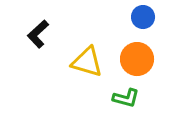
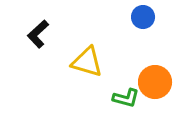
orange circle: moved 18 px right, 23 px down
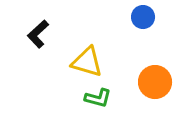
green L-shape: moved 28 px left
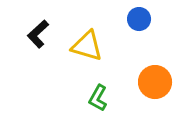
blue circle: moved 4 px left, 2 px down
yellow triangle: moved 16 px up
green L-shape: rotated 104 degrees clockwise
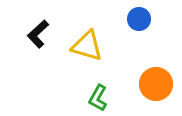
orange circle: moved 1 px right, 2 px down
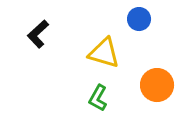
yellow triangle: moved 17 px right, 7 px down
orange circle: moved 1 px right, 1 px down
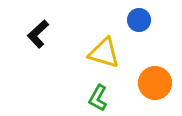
blue circle: moved 1 px down
orange circle: moved 2 px left, 2 px up
